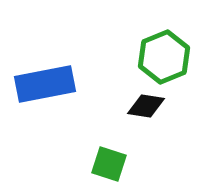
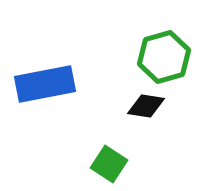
green hexagon: rotated 6 degrees clockwise
green square: rotated 15 degrees clockwise
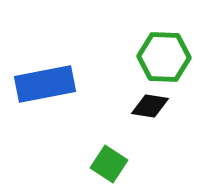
green hexagon: rotated 18 degrees clockwise
black diamond: moved 4 px right
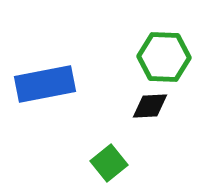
black diamond: rotated 12 degrees counterclockwise
green square: moved 1 px up; rotated 18 degrees clockwise
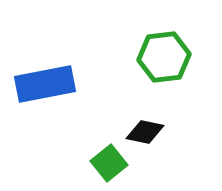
green hexagon: rotated 9 degrees counterclockwise
black diamond: moved 5 px left, 26 px down; rotated 15 degrees clockwise
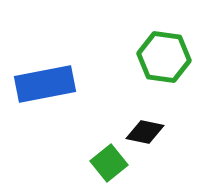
green hexagon: rotated 15 degrees clockwise
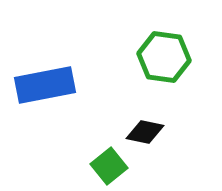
blue rectangle: moved 1 px down
green square: moved 3 px down
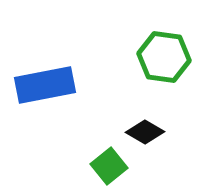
black diamond: rotated 18 degrees clockwise
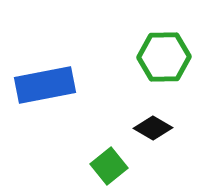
green hexagon: rotated 9 degrees counterclockwise
black diamond: moved 8 px right, 4 px up
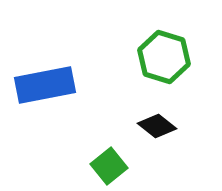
green hexagon: rotated 18 degrees clockwise
black diamond: moved 4 px right, 2 px up; rotated 9 degrees clockwise
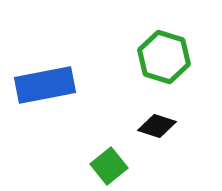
black diamond: rotated 21 degrees counterclockwise
